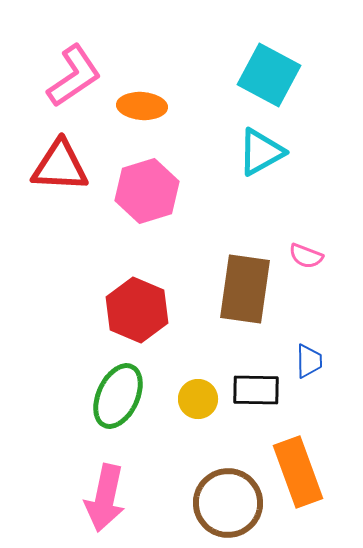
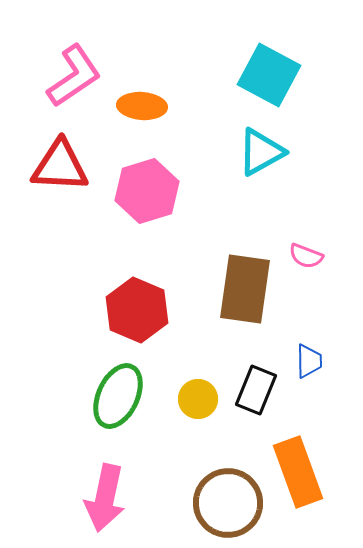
black rectangle: rotated 69 degrees counterclockwise
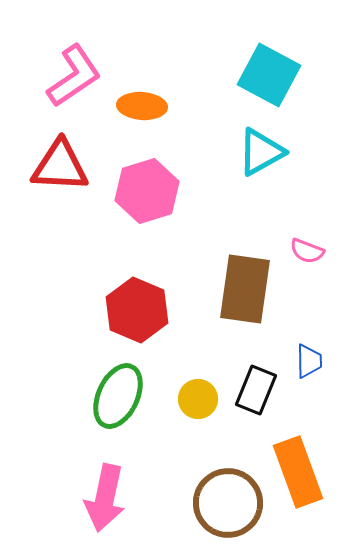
pink semicircle: moved 1 px right, 5 px up
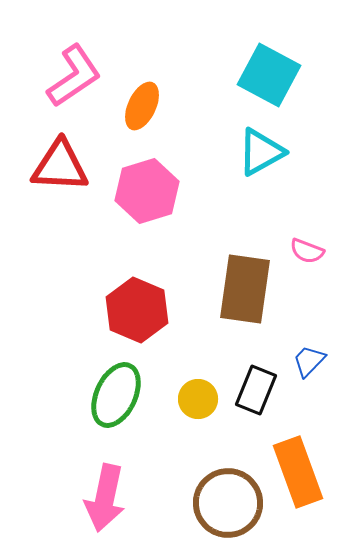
orange ellipse: rotated 69 degrees counterclockwise
blue trapezoid: rotated 135 degrees counterclockwise
green ellipse: moved 2 px left, 1 px up
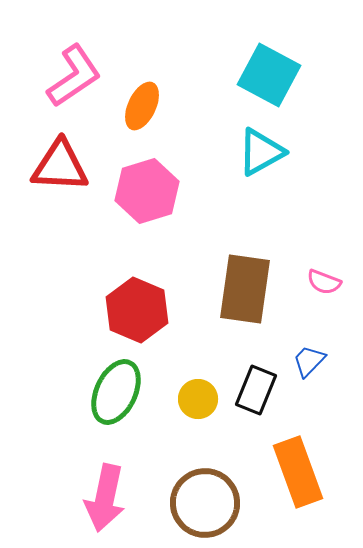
pink semicircle: moved 17 px right, 31 px down
green ellipse: moved 3 px up
brown circle: moved 23 px left
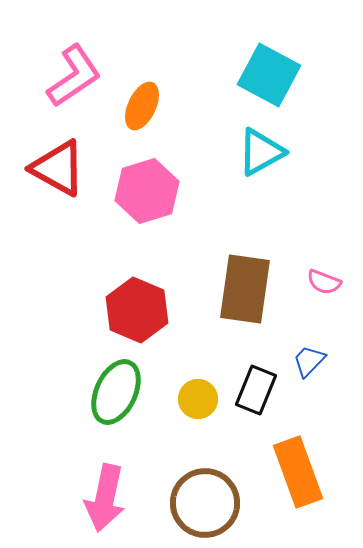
red triangle: moved 2 px left, 2 px down; rotated 26 degrees clockwise
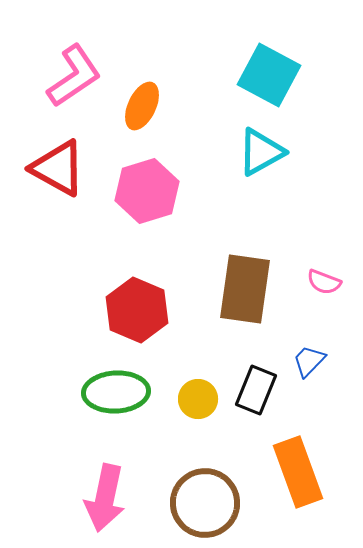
green ellipse: rotated 62 degrees clockwise
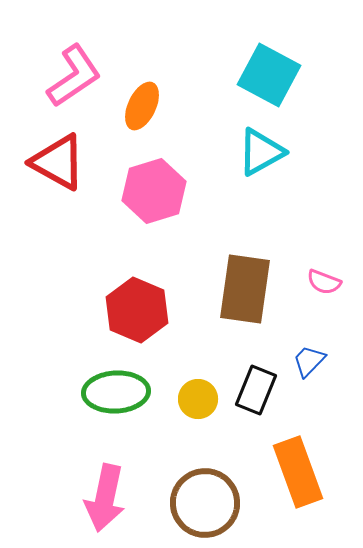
red triangle: moved 6 px up
pink hexagon: moved 7 px right
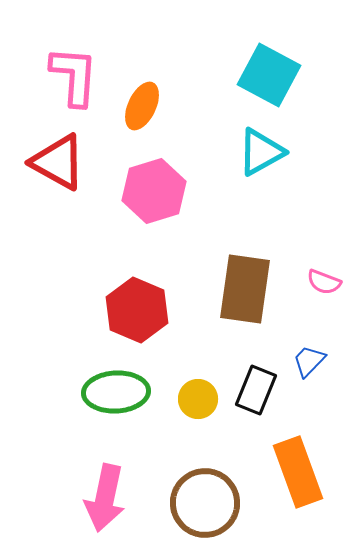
pink L-shape: rotated 52 degrees counterclockwise
